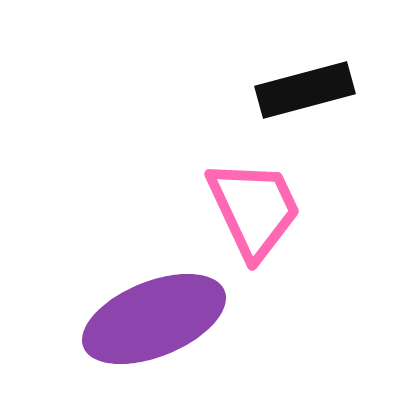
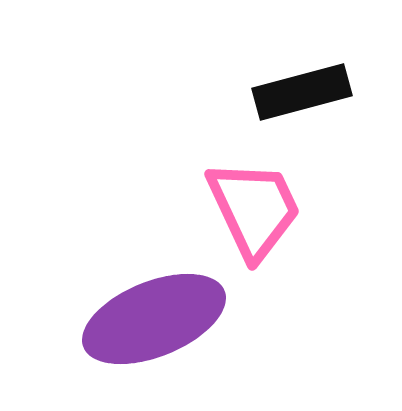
black rectangle: moved 3 px left, 2 px down
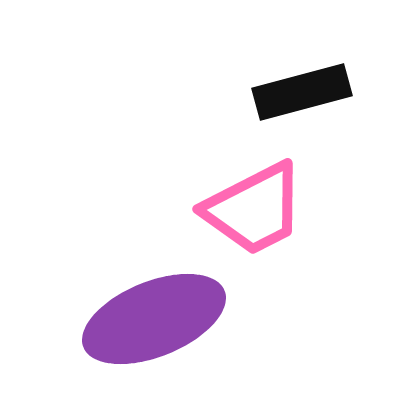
pink trapezoid: rotated 88 degrees clockwise
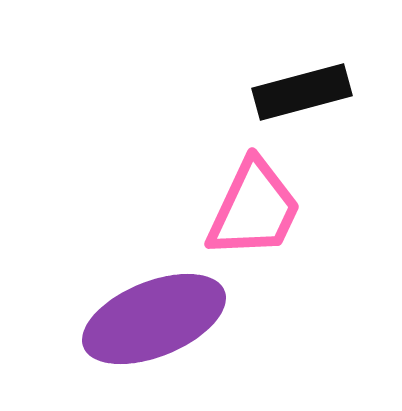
pink trapezoid: rotated 38 degrees counterclockwise
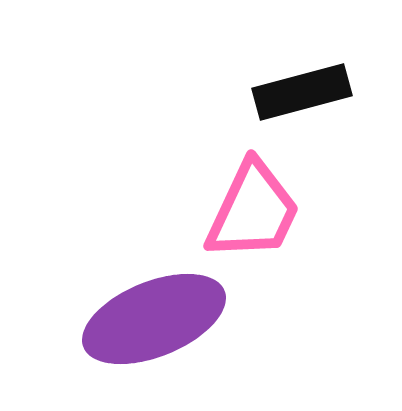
pink trapezoid: moved 1 px left, 2 px down
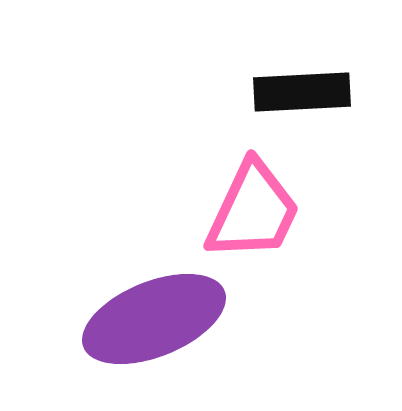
black rectangle: rotated 12 degrees clockwise
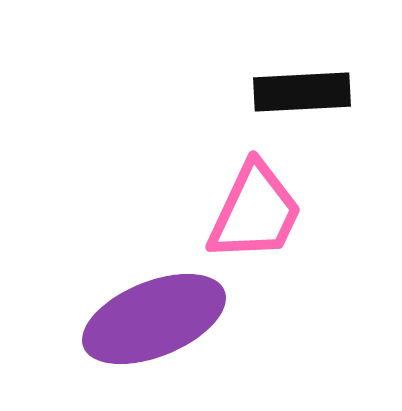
pink trapezoid: moved 2 px right, 1 px down
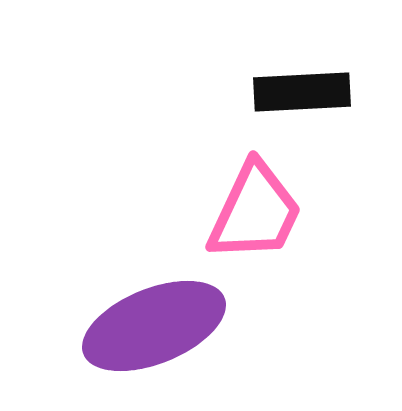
purple ellipse: moved 7 px down
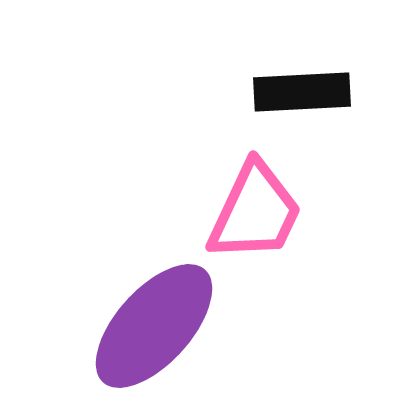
purple ellipse: rotated 26 degrees counterclockwise
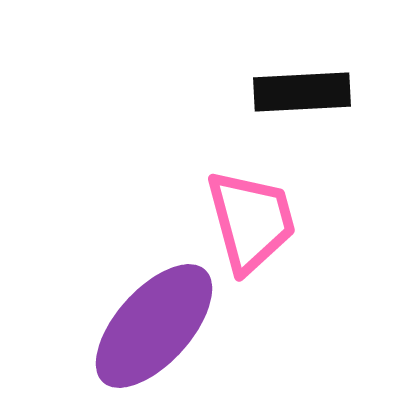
pink trapezoid: moved 4 px left, 9 px down; rotated 40 degrees counterclockwise
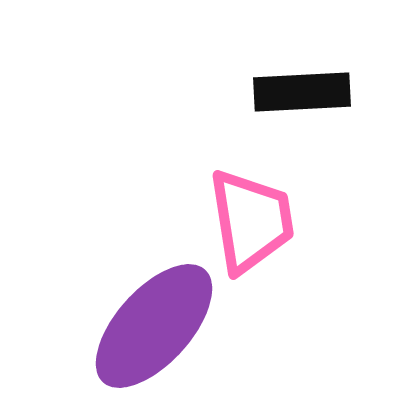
pink trapezoid: rotated 6 degrees clockwise
